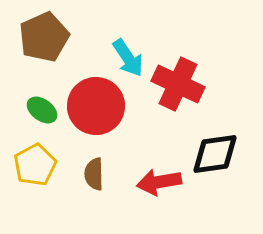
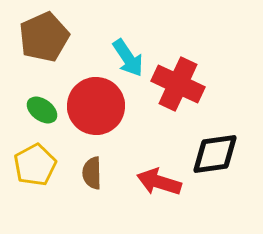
brown semicircle: moved 2 px left, 1 px up
red arrow: rotated 27 degrees clockwise
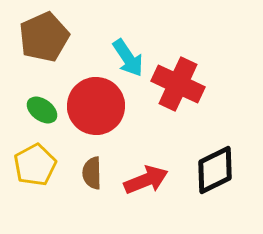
black diamond: moved 16 px down; rotated 18 degrees counterclockwise
red arrow: moved 13 px left, 2 px up; rotated 141 degrees clockwise
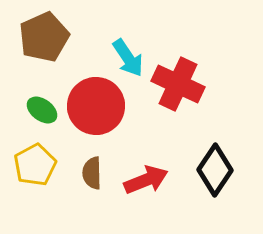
black diamond: rotated 30 degrees counterclockwise
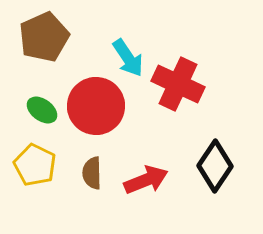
yellow pentagon: rotated 18 degrees counterclockwise
black diamond: moved 4 px up
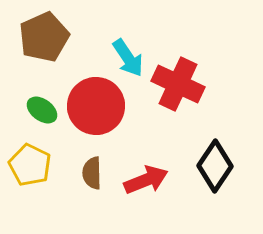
yellow pentagon: moved 5 px left
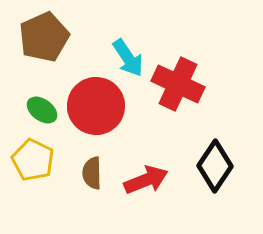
yellow pentagon: moved 3 px right, 5 px up
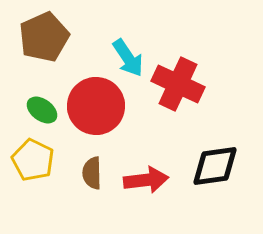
black diamond: rotated 48 degrees clockwise
red arrow: rotated 15 degrees clockwise
